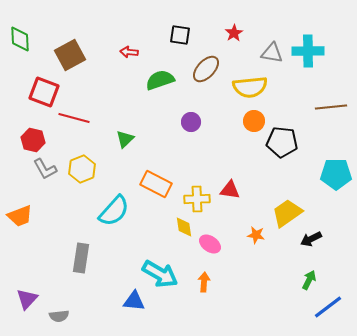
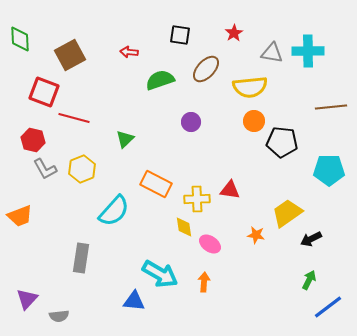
cyan pentagon: moved 7 px left, 4 px up
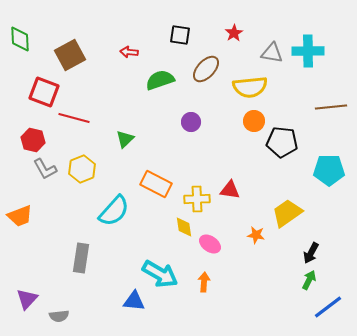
black arrow: moved 14 px down; rotated 35 degrees counterclockwise
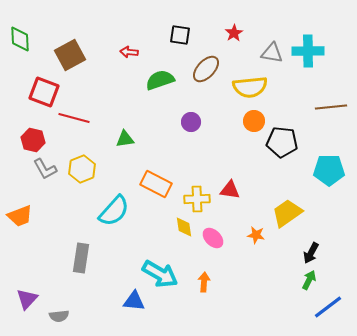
green triangle: rotated 36 degrees clockwise
pink ellipse: moved 3 px right, 6 px up; rotated 10 degrees clockwise
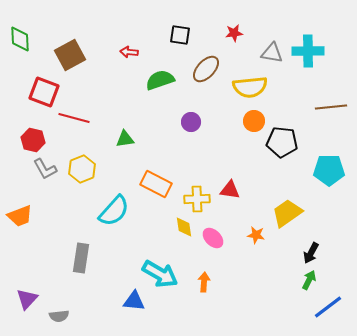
red star: rotated 24 degrees clockwise
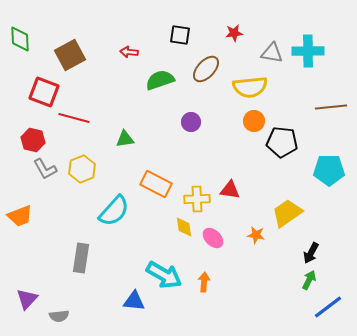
cyan arrow: moved 4 px right, 1 px down
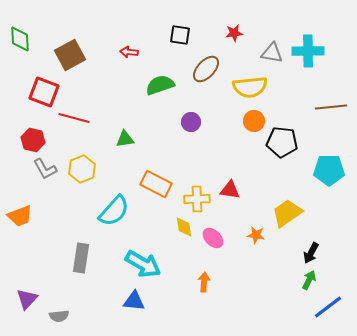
green semicircle: moved 5 px down
cyan arrow: moved 21 px left, 11 px up
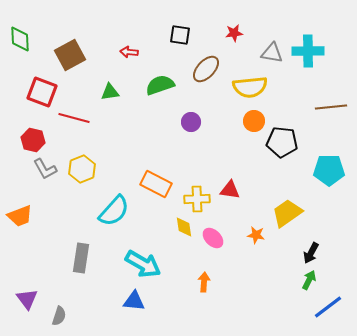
red square: moved 2 px left
green triangle: moved 15 px left, 47 px up
purple triangle: rotated 20 degrees counterclockwise
gray semicircle: rotated 66 degrees counterclockwise
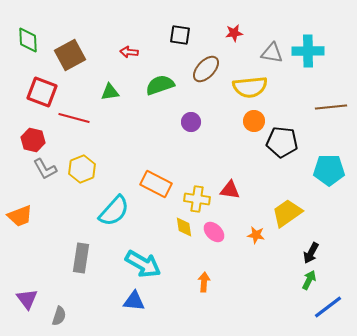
green diamond: moved 8 px right, 1 px down
yellow cross: rotated 10 degrees clockwise
pink ellipse: moved 1 px right, 6 px up
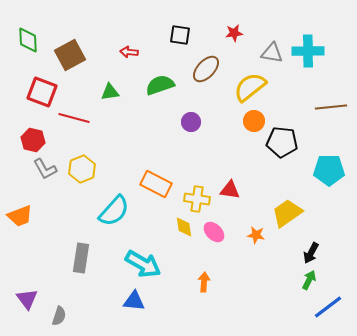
yellow semicircle: rotated 148 degrees clockwise
